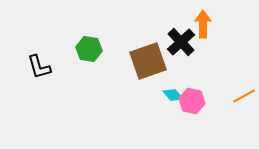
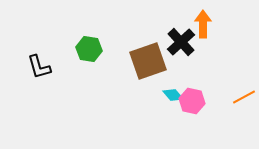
orange line: moved 1 px down
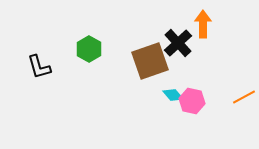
black cross: moved 3 px left, 1 px down
green hexagon: rotated 20 degrees clockwise
brown square: moved 2 px right
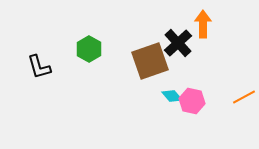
cyan diamond: moved 1 px left, 1 px down
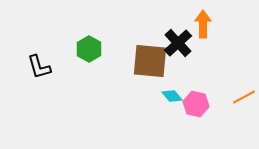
brown square: rotated 24 degrees clockwise
pink hexagon: moved 4 px right, 3 px down
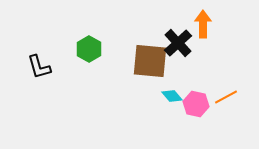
orange line: moved 18 px left
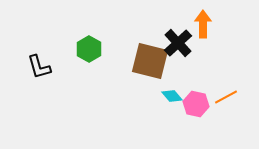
brown square: rotated 9 degrees clockwise
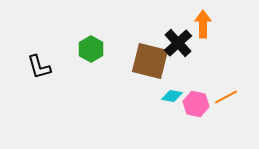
green hexagon: moved 2 px right
cyan diamond: rotated 40 degrees counterclockwise
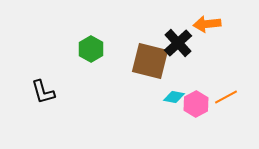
orange arrow: moved 4 px right; rotated 96 degrees counterclockwise
black L-shape: moved 4 px right, 25 px down
cyan diamond: moved 2 px right, 1 px down
pink hexagon: rotated 20 degrees clockwise
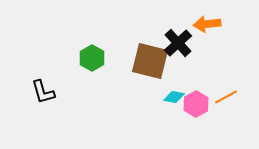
green hexagon: moved 1 px right, 9 px down
